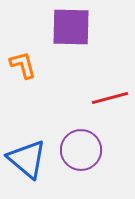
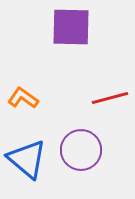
orange L-shape: moved 33 px down; rotated 40 degrees counterclockwise
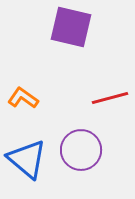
purple square: rotated 12 degrees clockwise
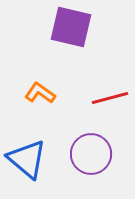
orange L-shape: moved 17 px right, 5 px up
purple circle: moved 10 px right, 4 px down
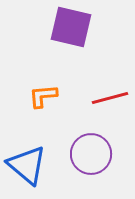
orange L-shape: moved 3 px right, 3 px down; rotated 40 degrees counterclockwise
blue triangle: moved 6 px down
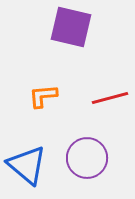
purple circle: moved 4 px left, 4 px down
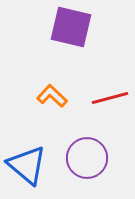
orange L-shape: moved 9 px right; rotated 48 degrees clockwise
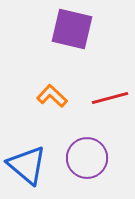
purple square: moved 1 px right, 2 px down
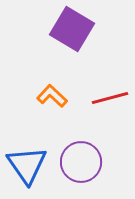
purple square: rotated 18 degrees clockwise
purple circle: moved 6 px left, 4 px down
blue triangle: rotated 15 degrees clockwise
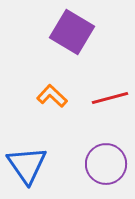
purple square: moved 3 px down
purple circle: moved 25 px right, 2 px down
